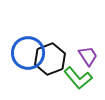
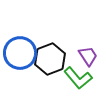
blue circle: moved 8 px left
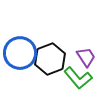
purple trapezoid: moved 2 px left, 1 px down
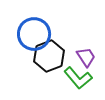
blue circle: moved 14 px right, 19 px up
black hexagon: moved 1 px left, 3 px up
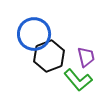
purple trapezoid: rotated 20 degrees clockwise
green L-shape: moved 2 px down
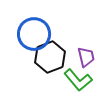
black hexagon: moved 1 px right, 1 px down
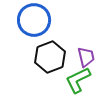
blue circle: moved 14 px up
green L-shape: rotated 104 degrees clockwise
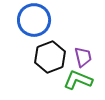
purple trapezoid: moved 3 px left
green L-shape: rotated 48 degrees clockwise
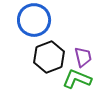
black hexagon: moved 1 px left
green L-shape: moved 1 px left, 1 px up
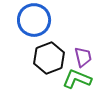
black hexagon: moved 1 px down
